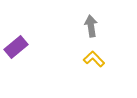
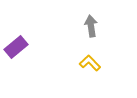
yellow L-shape: moved 4 px left, 4 px down
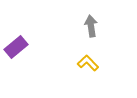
yellow L-shape: moved 2 px left
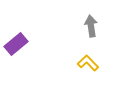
purple rectangle: moved 3 px up
